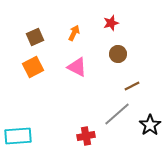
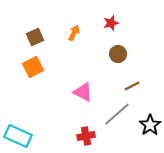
pink triangle: moved 6 px right, 25 px down
cyan rectangle: rotated 28 degrees clockwise
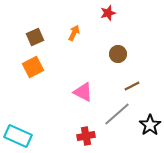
red star: moved 3 px left, 10 px up
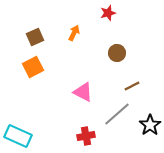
brown circle: moved 1 px left, 1 px up
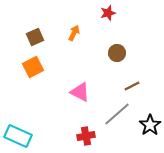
pink triangle: moved 3 px left
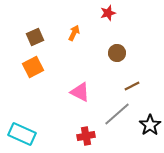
cyan rectangle: moved 4 px right, 2 px up
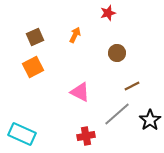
orange arrow: moved 1 px right, 2 px down
black star: moved 5 px up
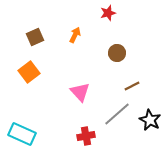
orange square: moved 4 px left, 5 px down; rotated 10 degrees counterclockwise
pink triangle: rotated 20 degrees clockwise
black star: rotated 10 degrees counterclockwise
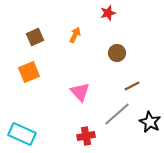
orange square: rotated 15 degrees clockwise
black star: moved 2 px down
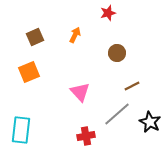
cyan rectangle: moved 1 px left, 4 px up; rotated 72 degrees clockwise
